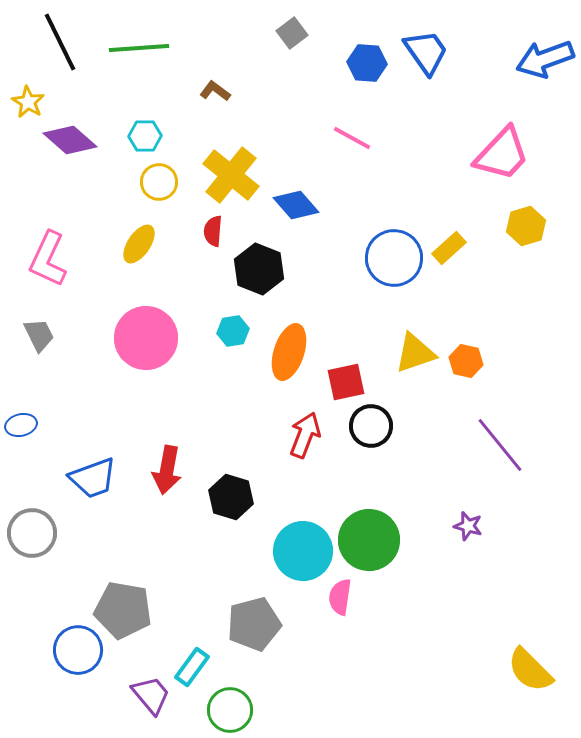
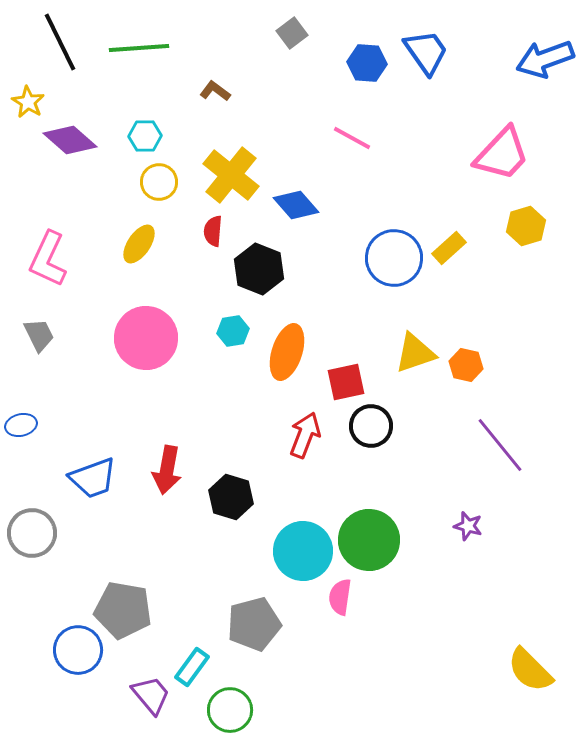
orange ellipse at (289, 352): moved 2 px left
orange hexagon at (466, 361): moved 4 px down
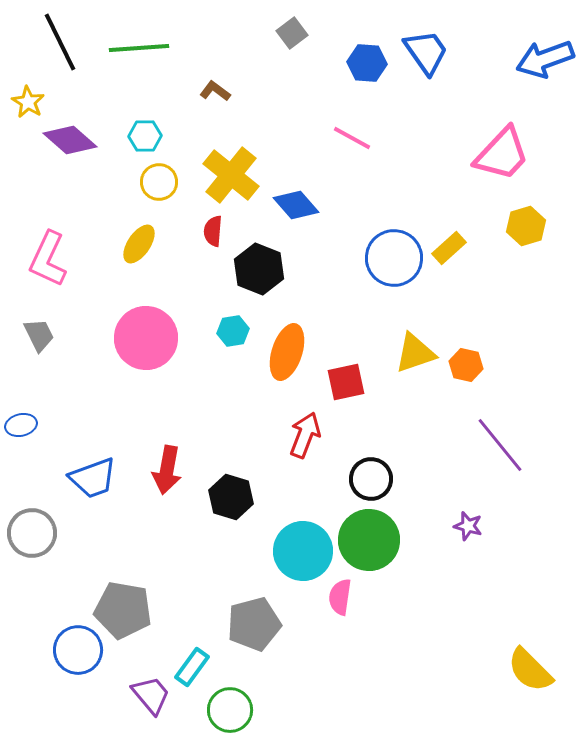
black circle at (371, 426): moved 53 px down
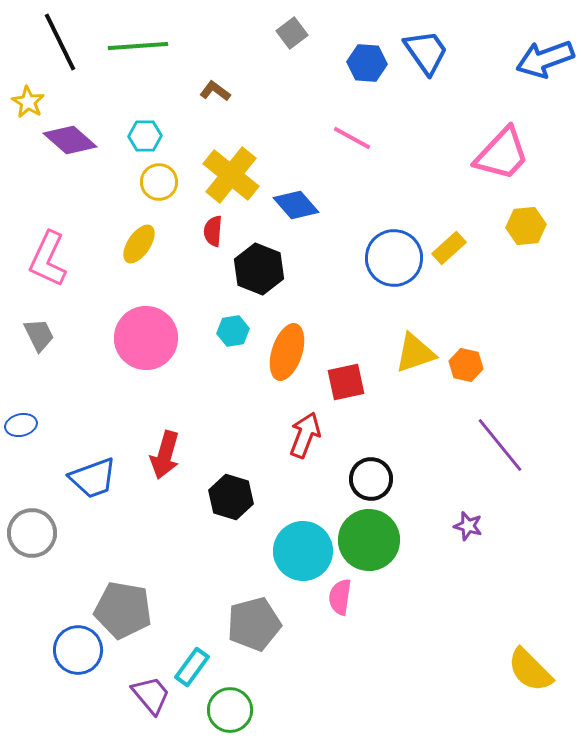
green line at (139, 48): moved 1 px left, 2 px up
yellow hexagon at (526, 226): rotated 12 degrees clockwise
red arrow at (167, 470): moved 2 px left, 15 px up; rotated 6 degrees clockwise
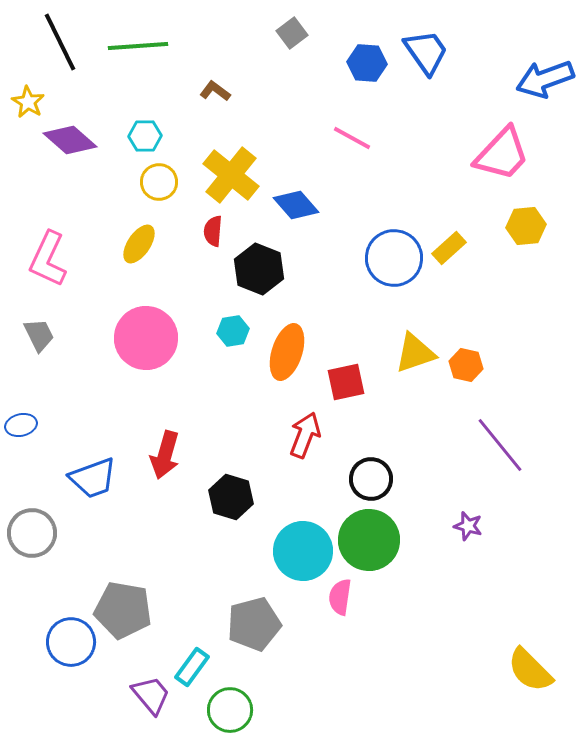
blue arrow at (545, 59): moved 20 px down
blue circle at (78, 650): moved 7 px left, 8 px up
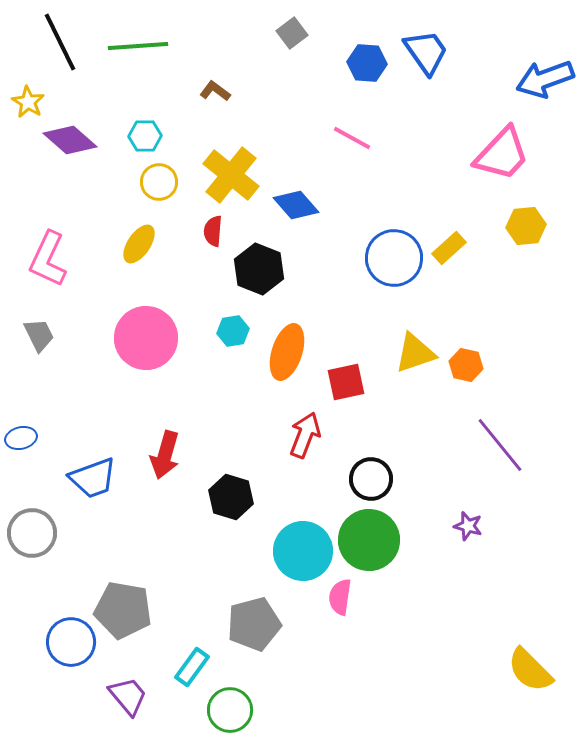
blue ellipse at (21, 425): moved 13 px down
purple trapezoid at (151, 695): moved 23 px left, 1 px down
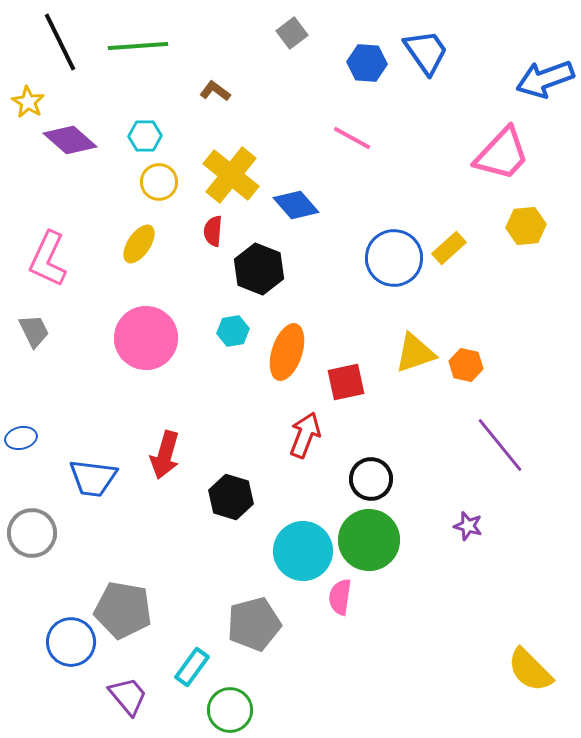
gray trapezoid at (39, 335): moved 5 px left, 4 px up
blue trapezoid at (93, 478): rotated 27 degrees clockwise
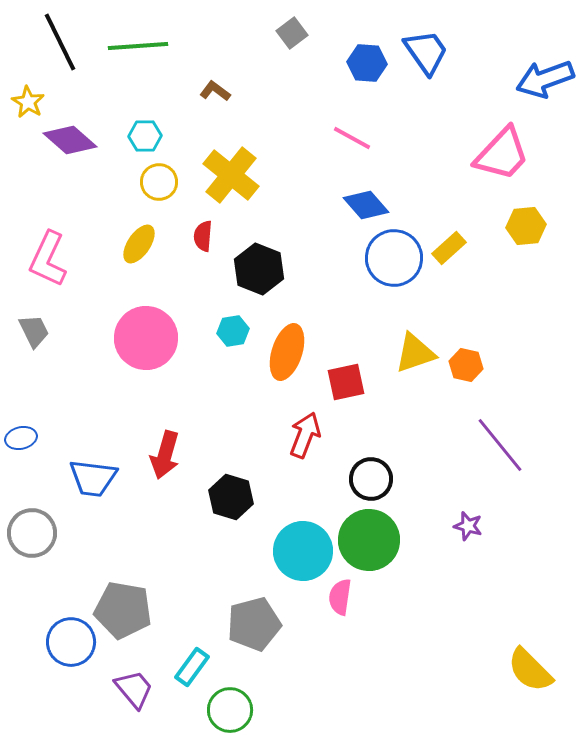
blue diamond at (296, 205): moved 70 px right
red semicircle at (213, 231): moved 10 px left, 5 px down
purple trapezoid at (128, 696): moved 6 px right, 7 px up
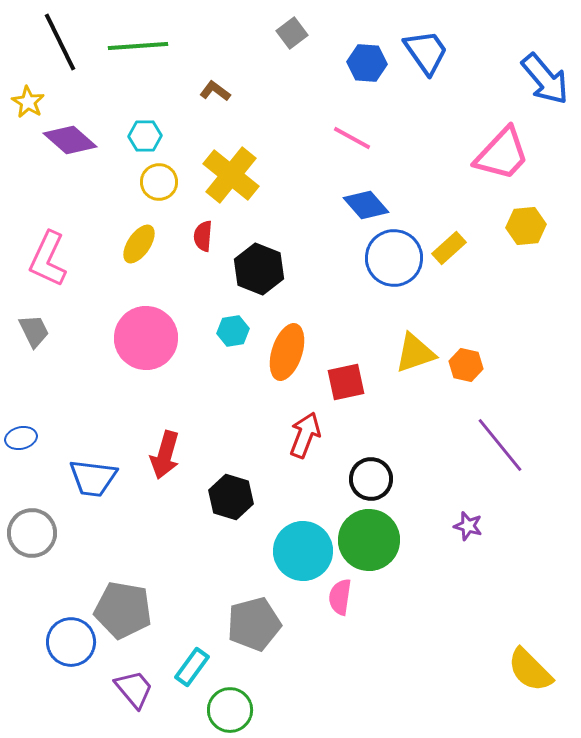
blue arrow at (545, 79): rotated 110 degrees counterclockwise
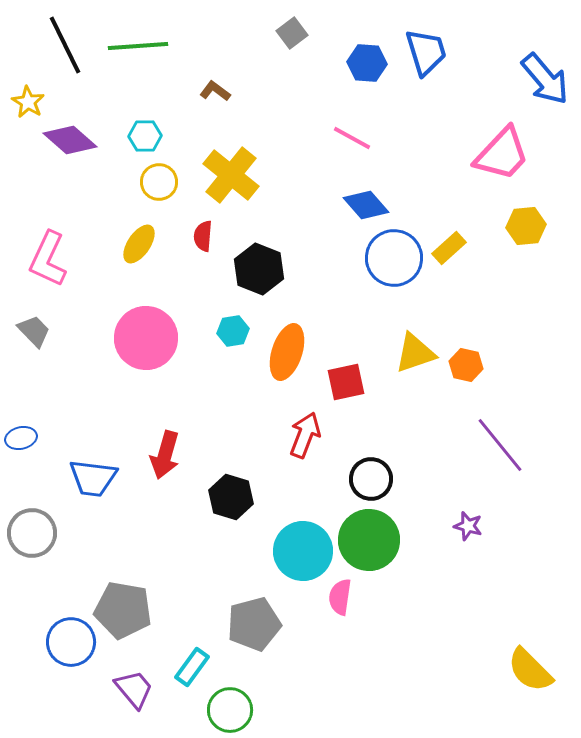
black line at (60, 42): moved 5 px right, 3 px down
blue trapezoid at (426, 52): rotated 18 degrees clockwise
gray trapezoid at (34, 331): rotated 18 degrees counterclockwise
